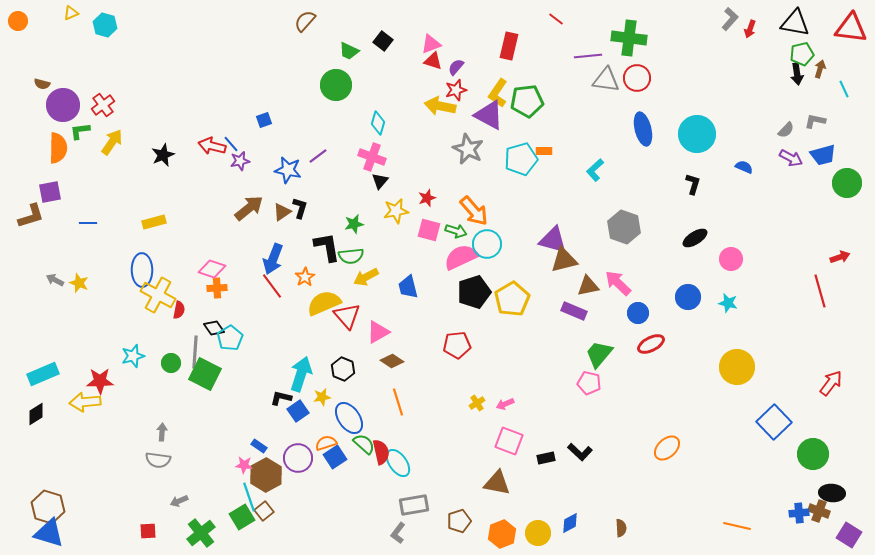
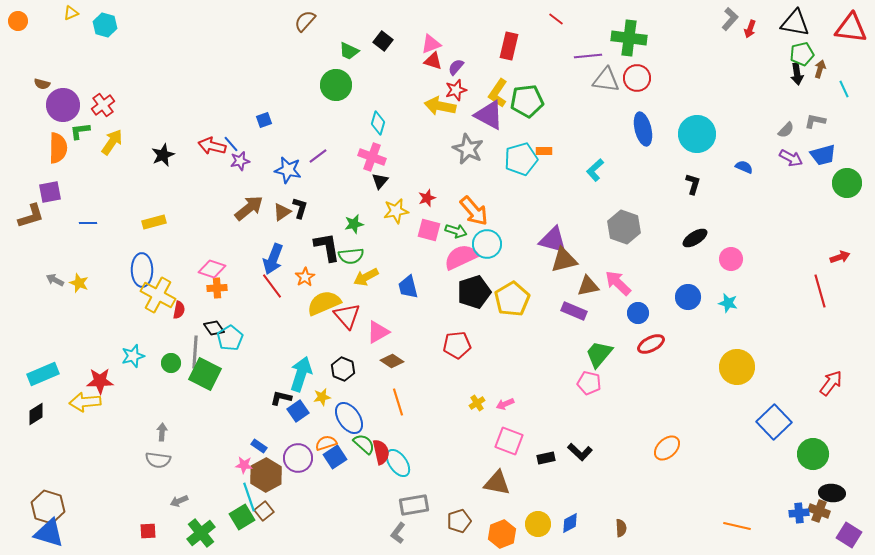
yellow circle at (538, 533): moved 9 px up
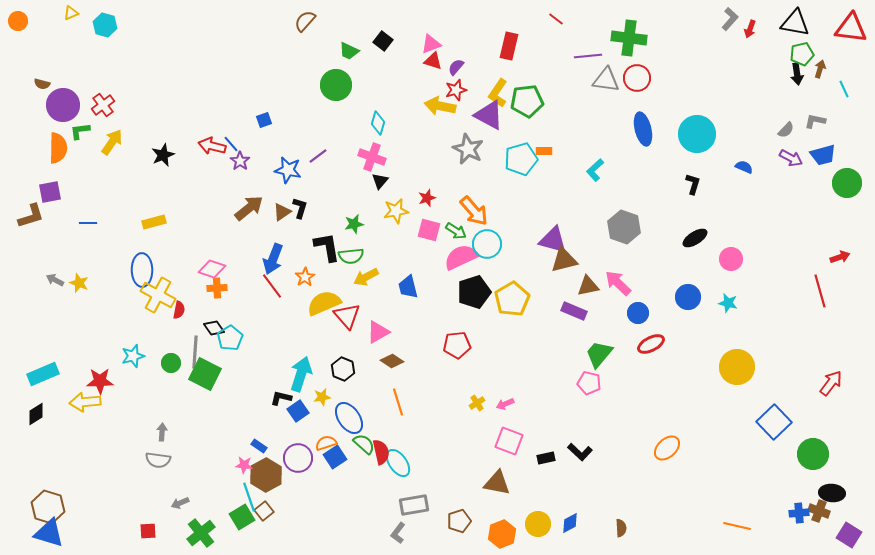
purple star at (240, 161): rotated 24 degrees counterclockwise
green arrow at (456, 231): rotated 15 degrees clockwise
gray arrow at (179, 501): moved 1 px right, 2 px down
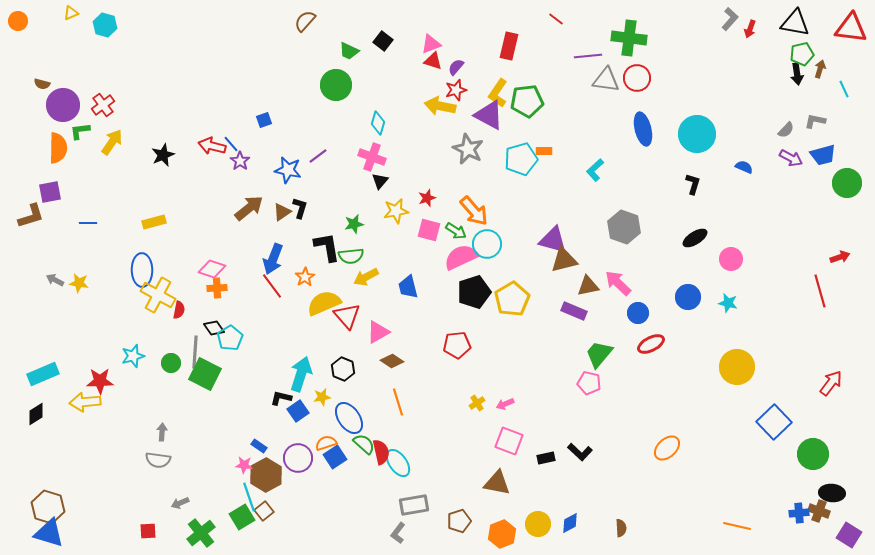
yellow star at (79, 283): rotated 12 degrees counterclockwise
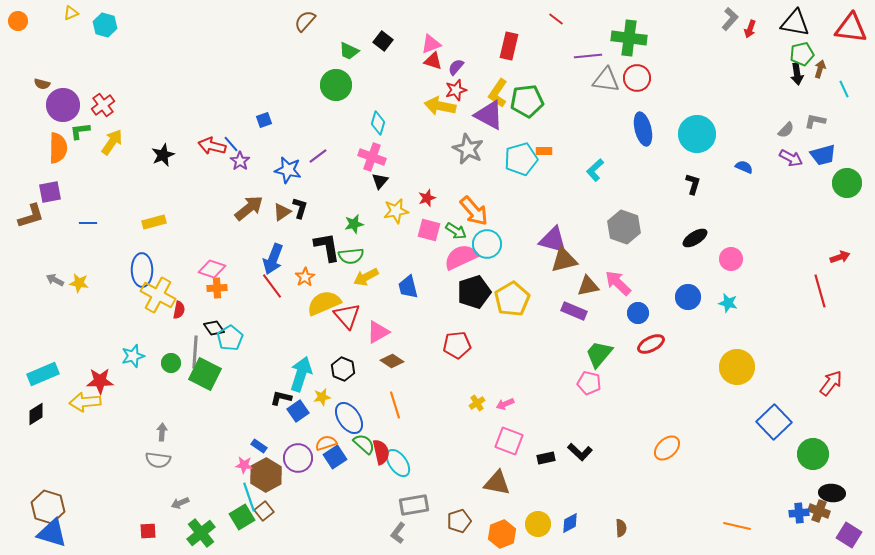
orange line at (398, 402): moved 3 px left, 3 px down
blue triangle at (49, 533): moved 3 px right
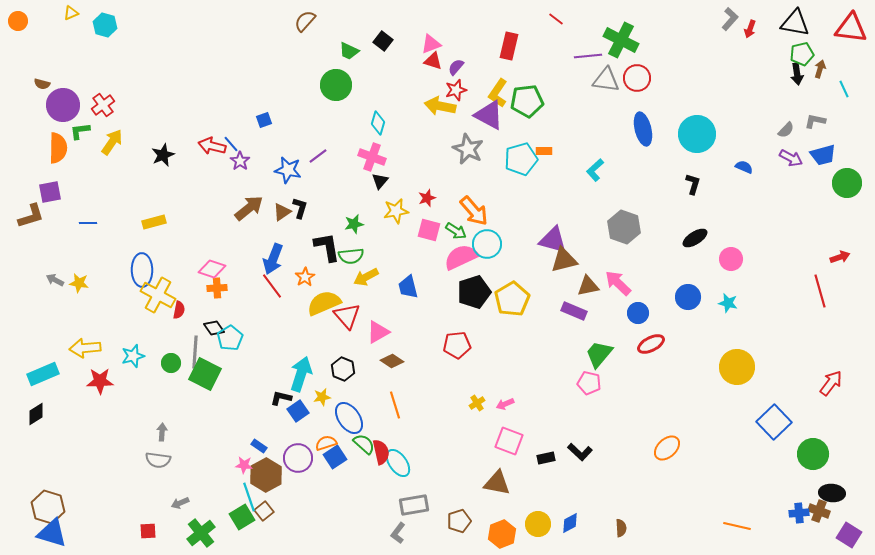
green cross at (629, 38): moved 8 px left, 2 px down; rotated 20 degrees clockwise
yellow arrow at (85, 402): moved 54 px up
